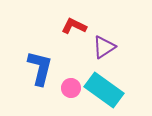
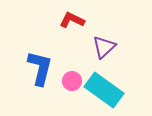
red L-shape: moved 2 px left, 6 px up
purple triangle: rotated 10 degrees counterclockwise
pink circle: moved 1 px right, 7 px up
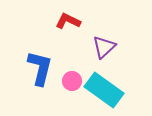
red L-shape: moved 4 px left, 1 px down
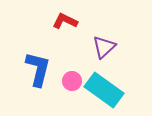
red L-shape: moved 3 px left
blue L-shape: moved 2 px left, 1 px down
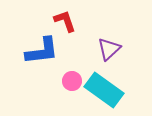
red L-shape: rotated 45 degrees clockwise
purple triangle: moved 5 px right, 2 px down
blue L-shape: moved 4 px right, 18 px up; rotated 69 degrees clockwise
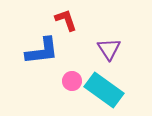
red L-shape: moved 1 px right, 1 px up
purple triangle: rotated 20 degrees counterclockwise
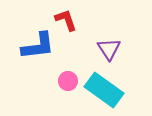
blue L-shape: moved 4 px left, 5 px up
pink circle: moved 4 px left
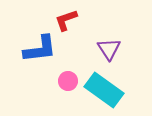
red L-shape: rotated 90 degrees counterclockwise
blue L-shape: moved 2 px right, 3 px down
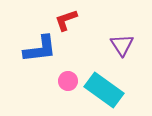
purple triangle: moved 13 px right, 4 px up
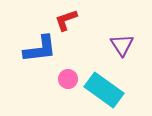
pink circle: moved 2 px up
